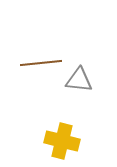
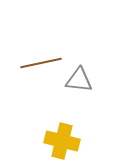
brown line: rotated 6 degrees counterclockwise
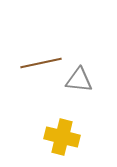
yellow cross: moved 4 px up
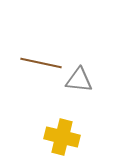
brown line: rotated 24 degrees clockwise
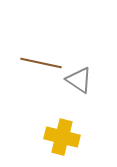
gray triangle: rotated 28 degrees clockwise
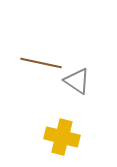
gray triangle: moved 2 px left, 1 px down
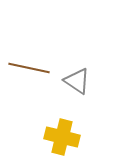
brown line: moved 12 px left, 5 px down
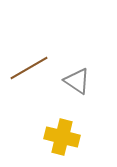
brown line: rotated 42 degrees counterclockwise
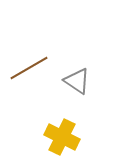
yellow cross: rotated 12 degrees clockwise
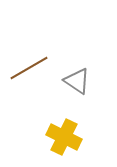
yellow cross: moved 2 px right
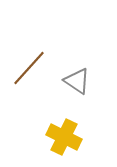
brown line: rotated 18 degrees counterclockwise
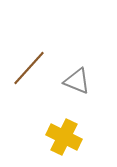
gray triangle: rotated 12 degrees counterclockwise
